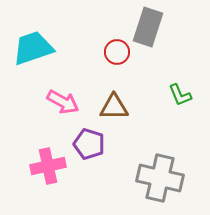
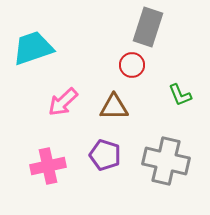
red circle: moved 15 px right, 13 px down
pink arrow: rotated 108 degrees clockwise
purple pentagon: moved 16 px right, 11 px down
gray cross: moved 6 px right, 17 px up
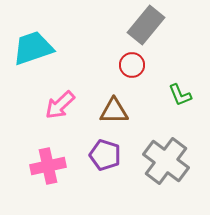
gray rectangle: moved 2 px left, 2 px up; rotated 21 degrees clockwise
pink arrow: moved 3 px left, 3 px down
brown triangle: moved 4 px down
gray cross: rotated 24 degrees clockwise
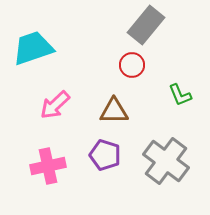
pink arrow: moved 5 px left
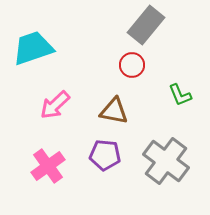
brown triangle: rotated 12 degrees clockwise
purple pentagon: rotated 12 degrees counterclockwise
pink cross: rotated 24 degrees counterclockwise
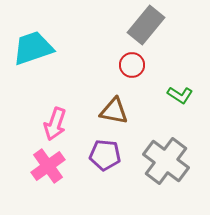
green L-shape: rotated 35 degrees counterclockwise
pink arrow: moved 19 px down; rotated 28 degrees counterclockwise
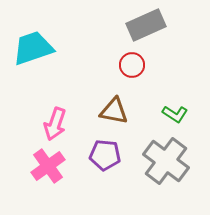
gray rectangle: rotated 27 degrees clockwise
green L-shape: moved 5 px left, 19 px down
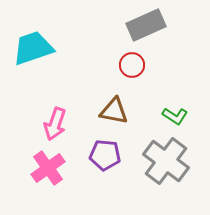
green L-shape: moved 2 px down
pink cross: moved 2 px down
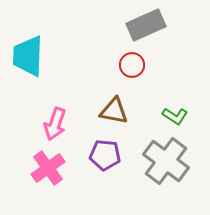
cyan trapezoid: moved 5 px left, 8 px down; rotated 69 degrees counterclockwise
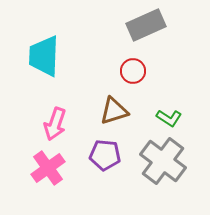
cyan trapezoid: moved 16 px right
red circle: moved 1 px right, 6 px down
brown triangle: rotated 28 degrees counterclockwise
green L-shape: moved 6 px left, 2 px down
gray cross: moved 3 px left
